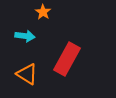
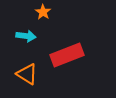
cyan arrow: moved 1 px right
red rectangle: moved 4 px up; rotated 40 degrees clockwise
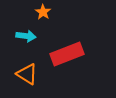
red rectangle: moved 1 px up
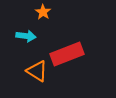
orange triangle: moved 10 px right, 3 px up
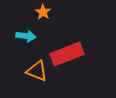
orange triangle: rotated 10 degrees counterclockwise
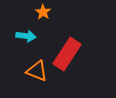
red rectangle: rotated 36 degrees counterclockwise
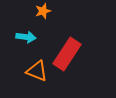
orange star: moved 1 px up; rotated 21 degrees clockwise
cyan arrow: moved 1 px down
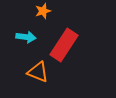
red rectangle: moved 3 px left, 9 px up
orange triangle: moved 1 px right, 1 px down
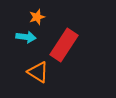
orange star: moved 6 px left, 6 px down
orange triangle: rotated 10 degrees clockwise
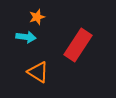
red rectangle: moved 14 px right
